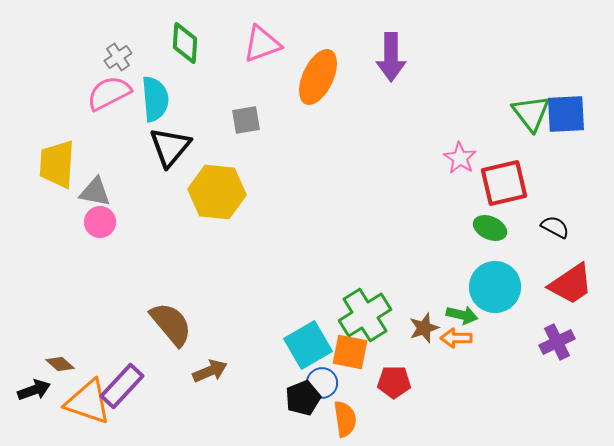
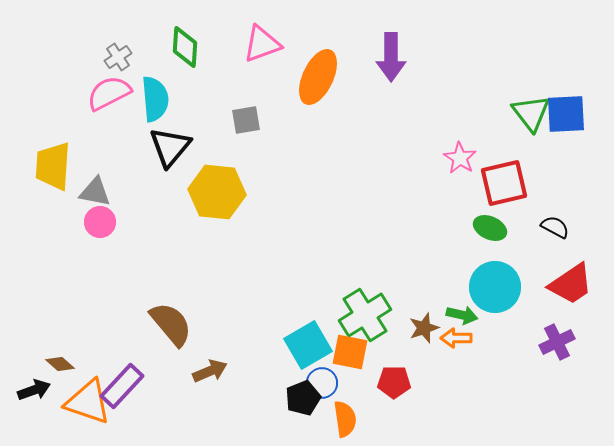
green diamond: moved 4 px down
yellow trapezoid: moved 4 px left, 2 px down
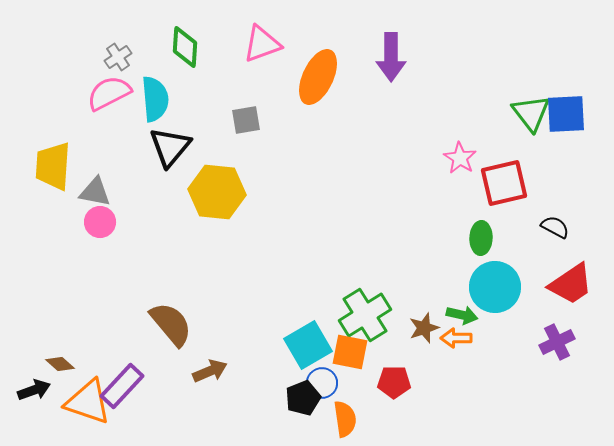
green ellipse: moved 9 px left, 10 px down; rotated 68 degrees clockwise
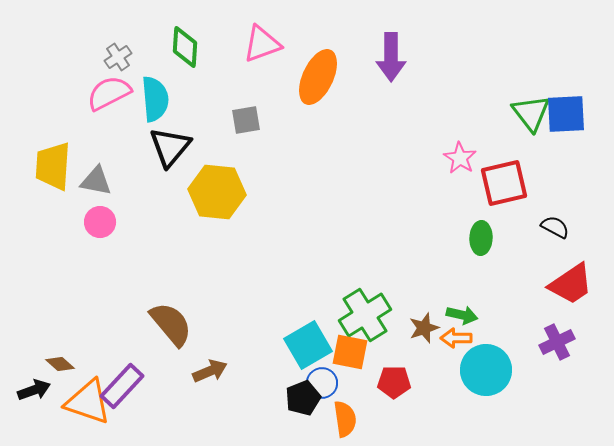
gray triangle: moved 1 px right, 11 px up
cyan circle: moved 9 px left, 83 px down
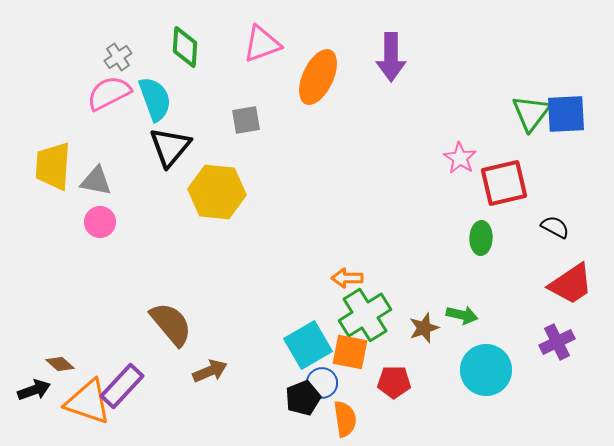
cyan semicircle: rotated 15 degrees counterclockwise
green triangle: rotated 15 degrees clockwise
orange arrow: moved 109 px left, 60 px up
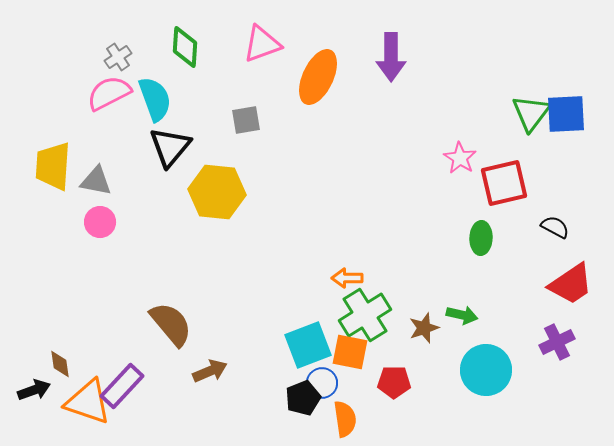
cyan square: rotated 9 degrees clockwise
brown diamond: rotated 40 degrees clockwise
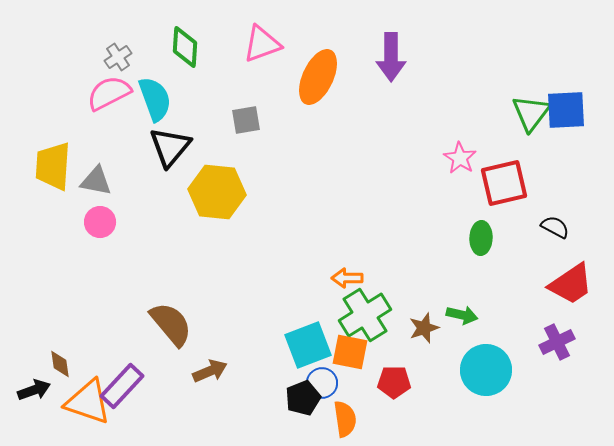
blue square: moved 4 px up
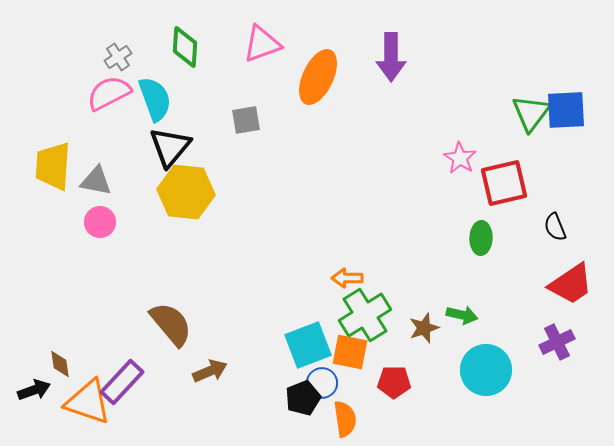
yellow hexagon: moved 31 px left
black semicircle: rotated 140 degrees counterclockwise
purple rectangle: moved 4 px up
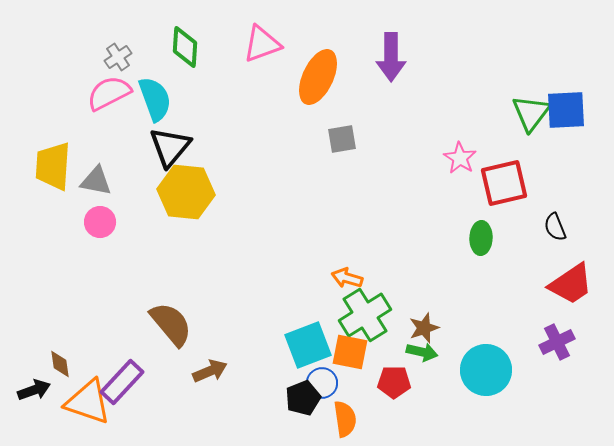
gray square: moved 96 px right, 19 px down
orange arrow: rotated 16 degrees clockwise
green arrow: moved 40 px left, 37 px down
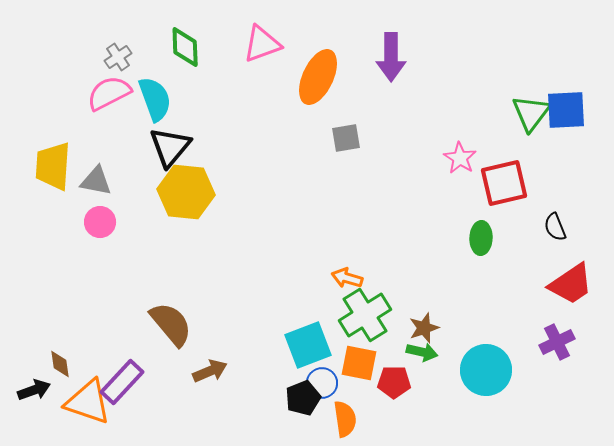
green diamond: rotated 6 degrees counterclockwise
gray square: moved 4 px right, 1 px up
orange square: moved 9 px right, 11 px down
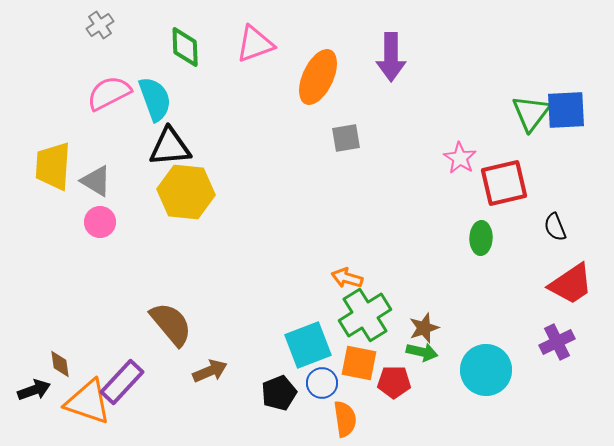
pink triangle: moved 7 px left
gray cross: moved 18 px left, 32 px up
black triangle: rotated 45 degrees clockwise
gray triangle: rotated 20 degrees clockwise
black pentagon: moved 24 px left, 5 px up
